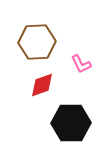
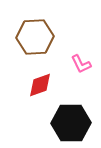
brown hexagon: moved 2 px left, 5 px up
red diamond: moved 2 px left
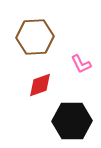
black hexagon: moved 1 px right, 2 px up
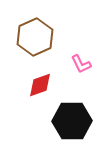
brown hexagon: rotated 21 degrees counterclockwise
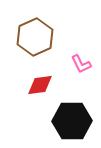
red diamond: rotated 12 degrees clockwise
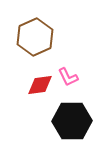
pink L-shape: moved 13 px left, 13 px down
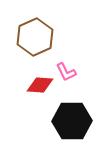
pink L-shape: moved 2 px left, 5 px up
red diamond: rotated 12 degrees clockwise
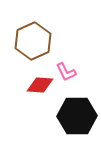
brown hexagon: moved 2 px left, 4 px down
black hexagon: moved 5 px right, 5 px up
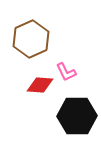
brown hexagon: moved 2 px left, 2 px up
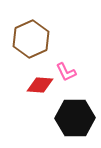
black hexagon: moved 2 px left, 2 px down
